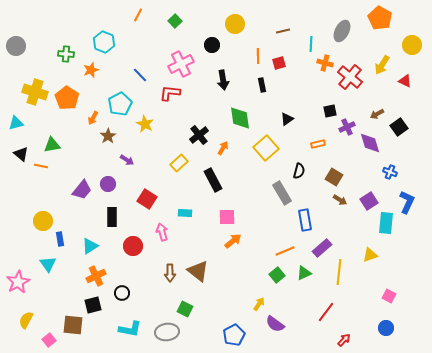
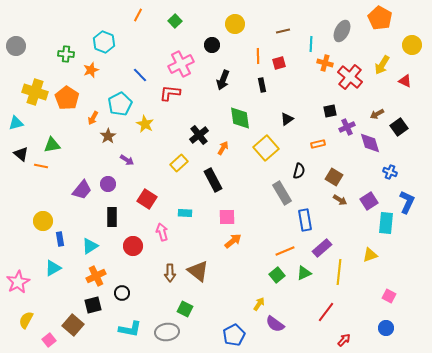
black arrow at (223, 80): rotated 30 degrees clockwise
cyan triangle at (48, 264): moved 5 px right, 4 px down; rotated 36 degrees clockwise
brown square at (73, 325): rotated 35 degrees clockwise
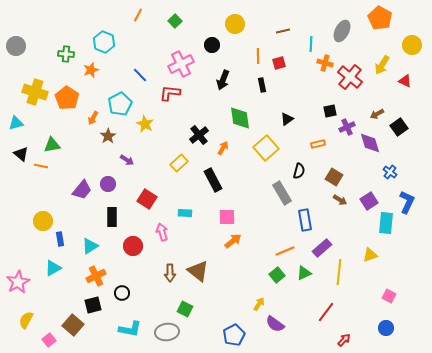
blue cross at (390, 172): rotated 16 degrees clockwise
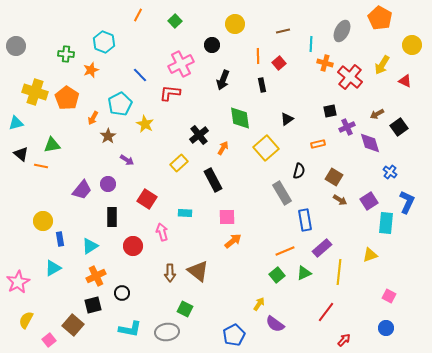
red square at (279, 63): rotated 24 degrees counterclockwise
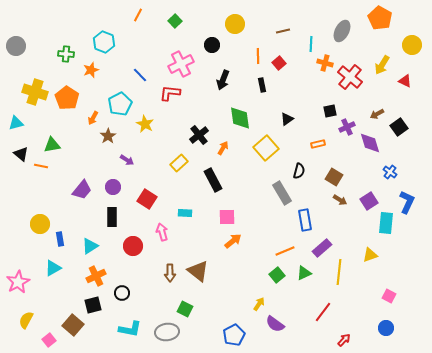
purple circle at (108, 184): moved 5 px right, 3 px down
yellow circle at (43, 221): moved 3 px left, 3 px down
red line at (326, 312): moved 3 px left
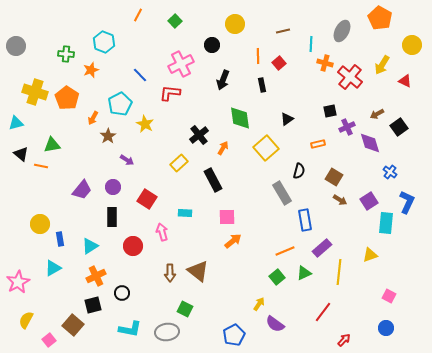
green square at (277, 275): moved 2 px down
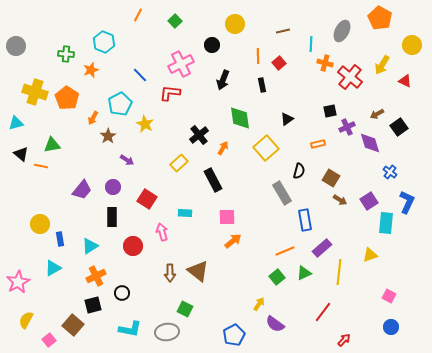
brown square at (334, 177): moved 3 px left, 1 px down
blue circle at (386, 328): moved 5 px right, 1 px up
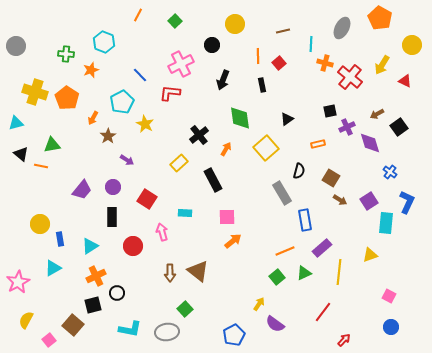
gray ellipse at (342, 31): moved 3 px up
cyan pentagon at (120, 104): moved 2 px right, 2 px up
orange arrow at (223, 148): moved 3 px right, 1 px down
black circle at (122, 293): moved 5 px left
green square at (185, 309): rotated 21 degrees clockwise
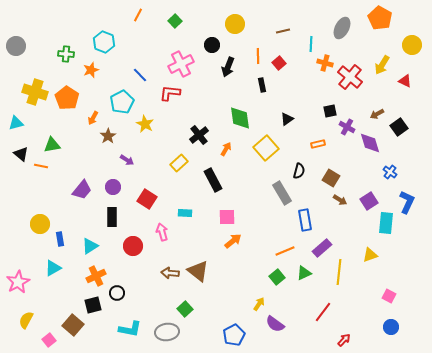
black arrow at (223, 80): moved 5 px right, 13 px up
purple cross at (347, 127): rotated 35 degrees counterclockwise
brown arrow at (170, 273): rotated 96 degrees clockwise
